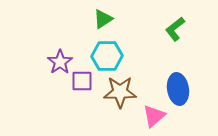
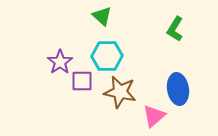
green triangle: moved 1 px left, 3 px up; rotated 45 degrees counterclockwise
green L-shape: rotated 20 degrees counterclockwise
brown star: rotated 12 degrees clockwise
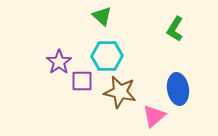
purple star: moved 1 px left
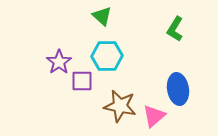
brown star: moved 14 px down
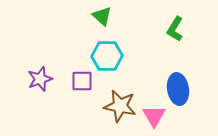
purple star: moved 19 px left, 17 px down; rotated 15 degrees clockwise
pink triangle: rotated 20 degrees counterclockwise
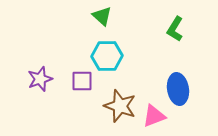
brown star: rotated 8 degrees clockwise
pink triangle: rotated 40 degrees clockwise
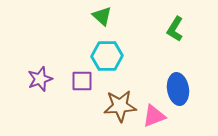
brown star: rotated 24 degrees counterclockwise
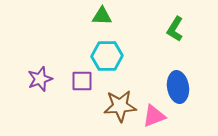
green triangle: rotated 40 degrees counterclockwise
blue ellipse: moved 2 px up
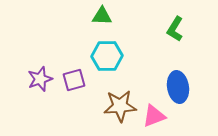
purple square: moved 8 px left, 1 px up; rotated 15 degrees counterclockwise
